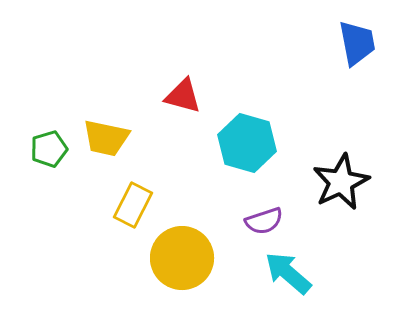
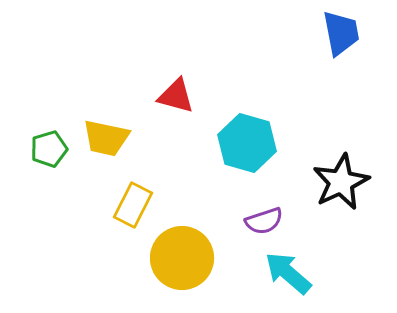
blue trapezoid: moved 16 px left, 10 px up
red triangle: moved 7 px left
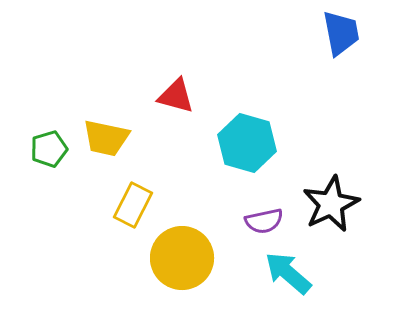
black star: moved 10 px left, 22 px down
purple semicircle: rotated 6 degrees clockwise
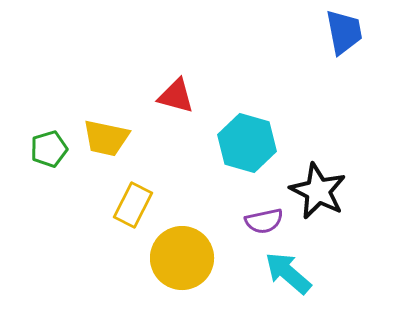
blue trapezoid: moved 3 px right, 1 px up
black star: moved 13 px left, 13 px up; rotated 20 degrees counterclockwise
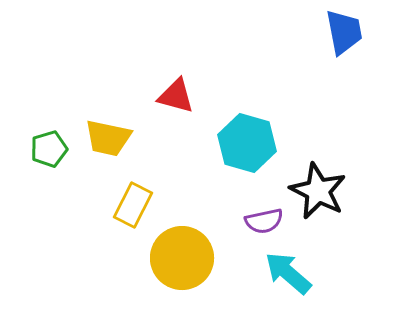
yellow trapezoid: moved 2 px right
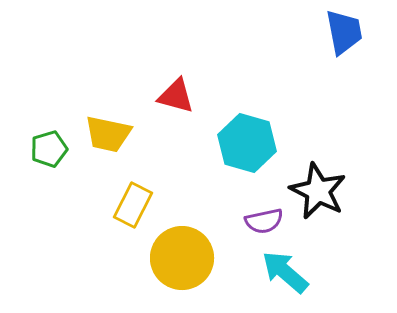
yellow trapezoid: moved 4 px up
cyan arrow: moved 3 px left, 1 px up
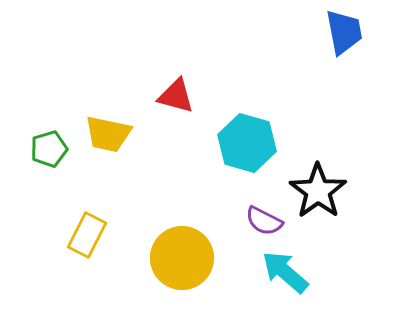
black star: rotated 10 degrees clockwise
yellow rectangle: moved 46 px left, 30 px down
purple semicircle: rotated 39 degrees clockwise
